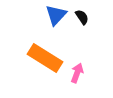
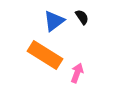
blue triangle: moved 2 px left, 6 px down; rotated 10 degrees clockwise
orange rectangle: moved 3 px up
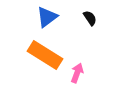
black semicircle: moved 8 px right, 1 px down
blue triangle: moved 7 px left, 4 px up
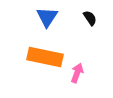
blue triangle: rotated 20 degrees counterclockwise
orange rectangle: moved 2 px down; rotated 20 degrees counterclockwise
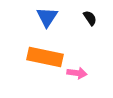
pink arrow: rotated 78 degrees clockwise
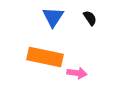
blue triangle: moved 6 px right
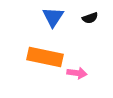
black semicircle: rotated 105 degrees clockwise
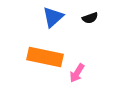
blue triangle: rotated 15 degrees clockwise
pink arrow: rotated 114 degrees clockwise
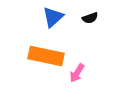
orange rectangle: moved 1 px right, 1 px up
